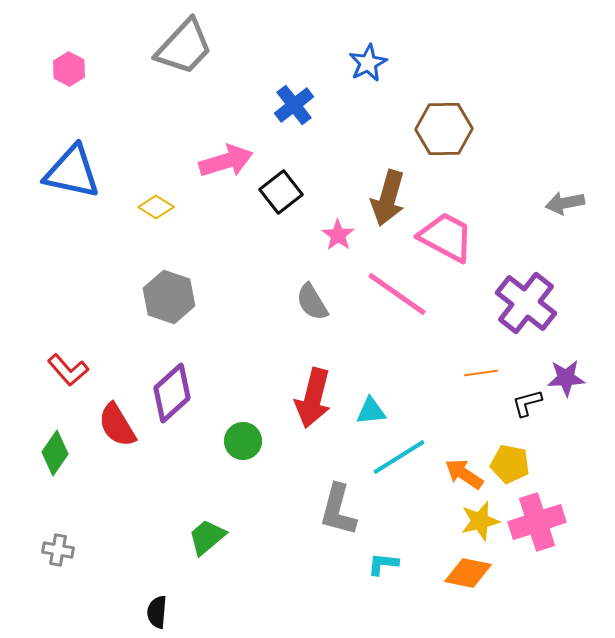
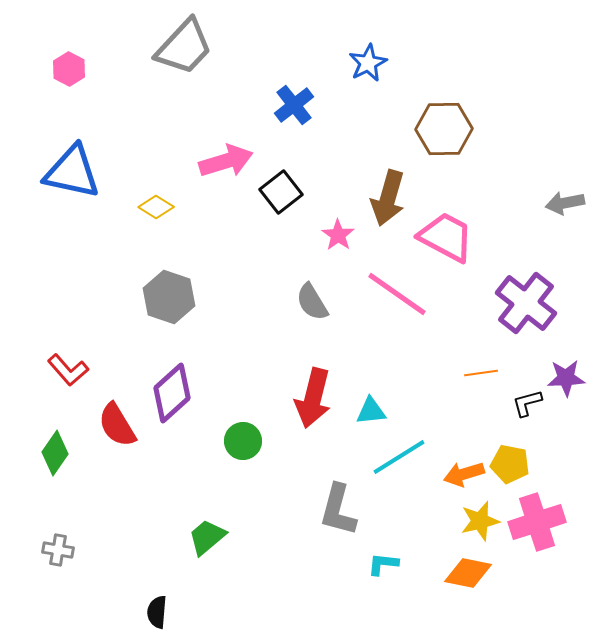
orange arrow: rotated 51 degrees counterclockwise
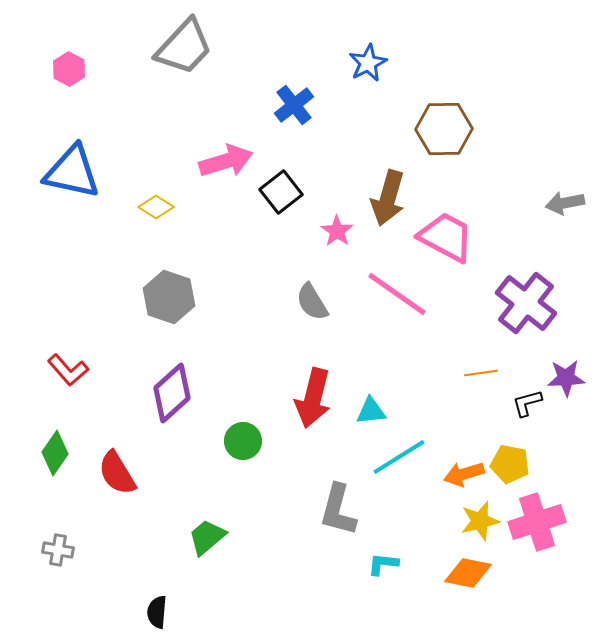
pink star: moved 1 px left, 4 px up
red semicircle: moved 48 px down
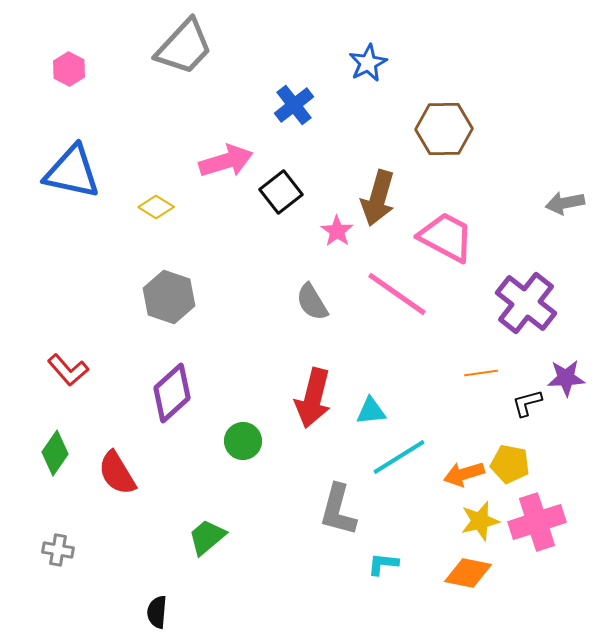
brown arrow: moved 10 px left
